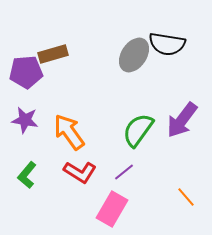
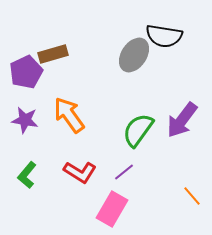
black semicircle: moved 3 px left, 8 px up
purple pentagon: rotated 20 degrees counterclockwise
orange arrow: moved 17 px up
orange line: moved 6 px right, 1 px up
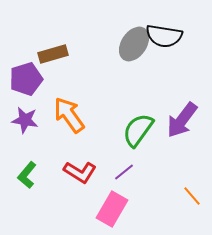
gray ellipse: moved 11 px up
purple pentagon: moved 7 px down; rotated 8 degrees clockwise
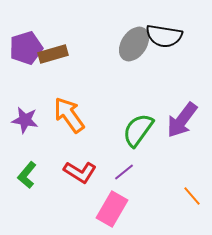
purple pentagon: moved 31 px up
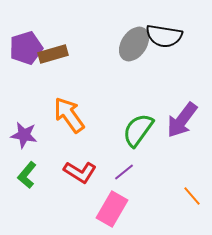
purple star: moved 1 px left, 15 px down
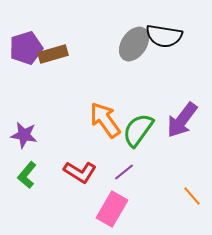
orange arrow: moved 36 px right, 5 px down
